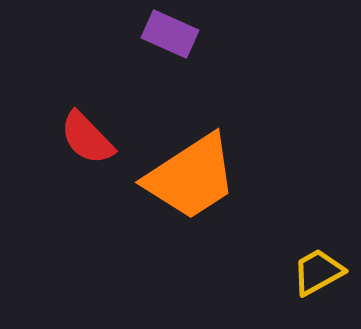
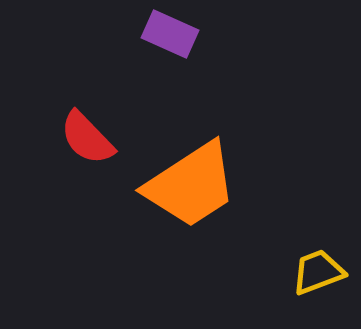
orange trapezoid: moved 8 px down
yellow trapezoid: rotated 8 degrees clockwise
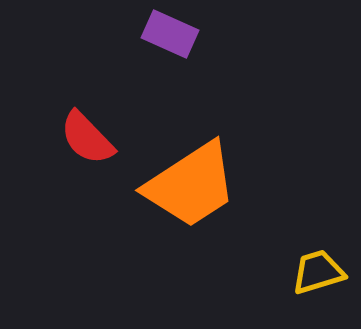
yellow trapezoid: rotated 4 degrees clockwise
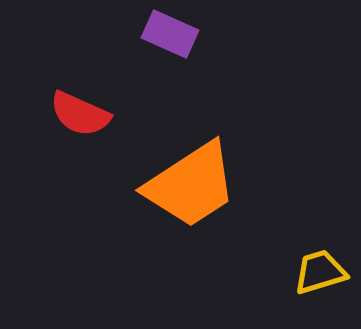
red semicircle: moved 7 px left, 24 px up; rotated 22 degrees counterclockwise
yellow trapezoid: moved 2 px right
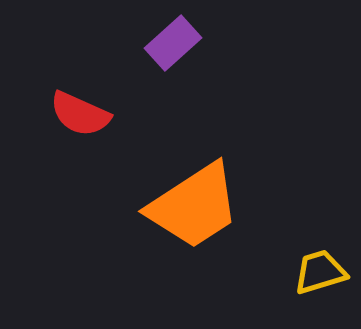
purple rectangle: moved 3 px right, 9 px down; rotated 66 degrees counterclockwise
orange trapezoid: moved 3 px right, 21 px down
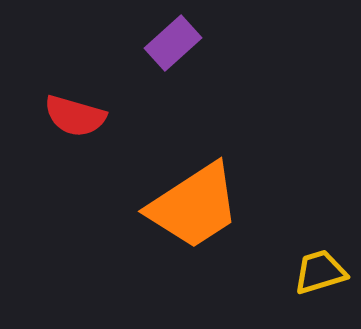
red semicircle: moved 5 px left, 2 px down; rotated 8 degrees counterclockwise
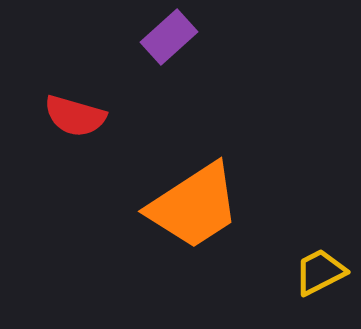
purple rectangle: moved 4 px left, 6 px up
yellow trapezoid: rotated 10 degrees counterclockwise
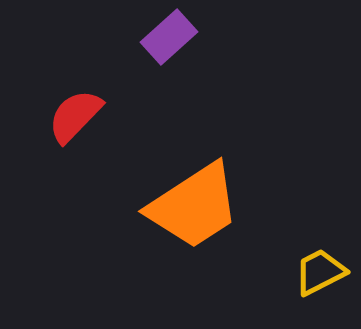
red semicircle: rotated 118 degrees clockwise
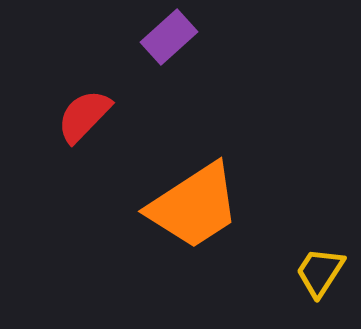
red semicircle: moved 9 px right
yellow trapezoid: rotated 30 degrees counterclockwise
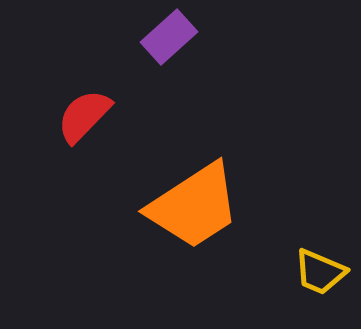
yellow trapezoid: rotated 100 degrees counterclockwise
